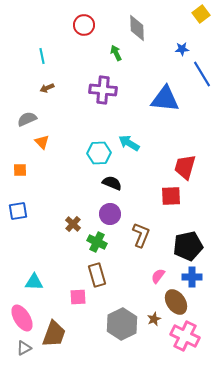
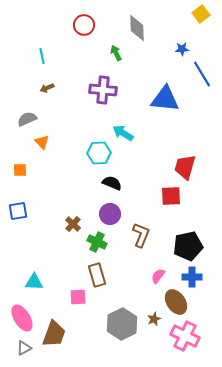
cyan arrow: moved 6 px left, 10 px up
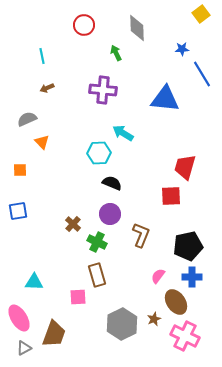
pink ellipse: moved 3 px left
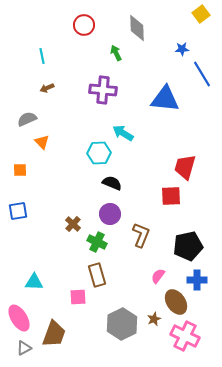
blue cross: moved 5 px right, 3 px down
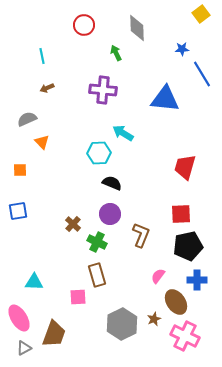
red square: moved 10 px right, 18 px down
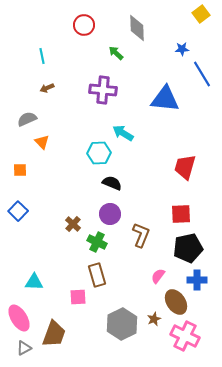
green arrow: rotated 21 degrees counterclockwise
blue square: rotated 36 degrees counterclockwise
black pentagon: moved 2 px down
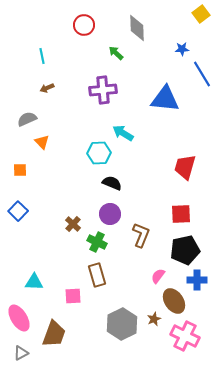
purple cross: rotated 12 degrees counterclockwise
black pentagon: moved 3 px left, 2 px down
pink square: moved 5 px left, 1 px up
brown ellipse: moved 2 px left, 1 px up
gray triangle: moved 3 px left, 5 px down
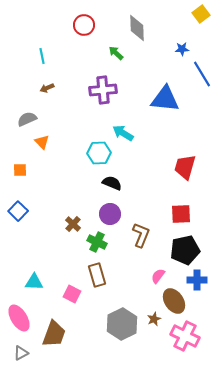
pink square: moved 1 px left, 2 px up; rotated 30 degrees clockwise
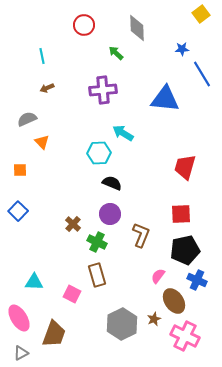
blue cross: rotated 24 degrees clockwise
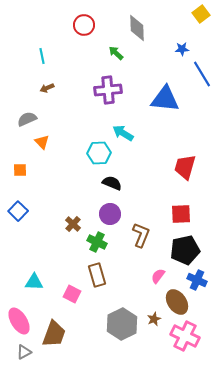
purple cross: moved 5 px right
brown ellipse: moved 3 px right, 1 px down
pink ellipse: moved 3 px down
gray triangle: moved 3 px right, 1 px up
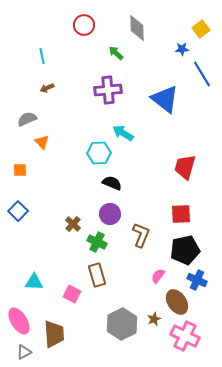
yellow square: moved 15 px down
blue triangle: rotated 32 degrees clockwise
brown trapezoid: rotated 24 degrees counterclockwise
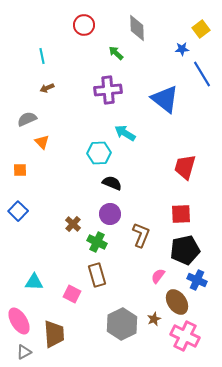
cyan arrow: moved 2 px right
